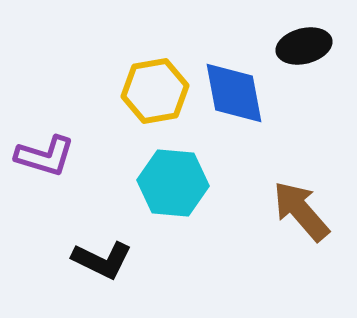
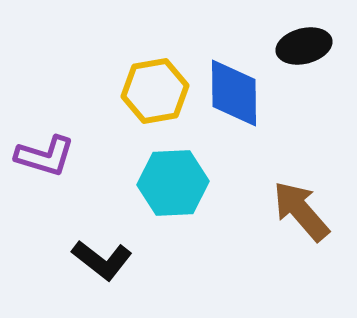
blue diamond: rotated 10 degrees clockwise
cyan hexagon: rotated 8 degrees counterclockwise
black L-shape: rotated 12 degrees clockwise
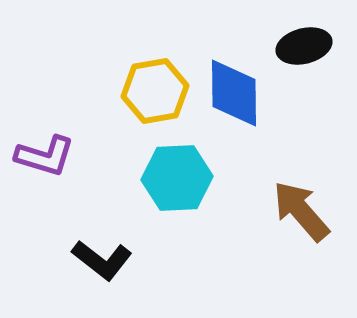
cyan hexagon: moved 4 px right, 5 px up
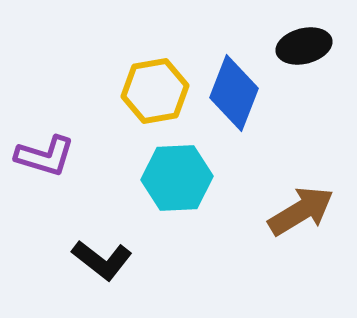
blue diamond: rotated 22 degrees clockwise
brown arrow: rotated 100 degrees clockwise
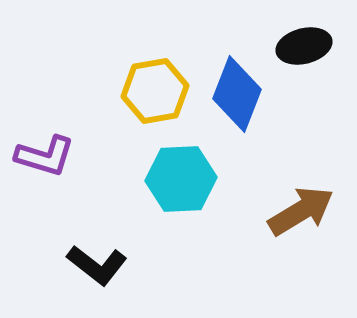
blue diamond: moved 3 px right, 1 px down
cyan hexagon: moved 4 px right, 1 px down
black L-shape: moved 5 px left, 5 px down
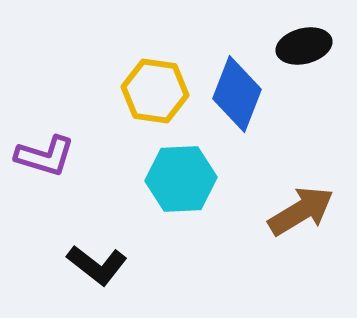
yellow hexagon: rotated 18 degrees clockwise
